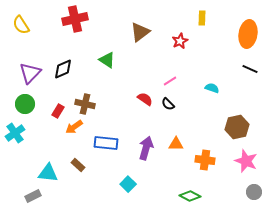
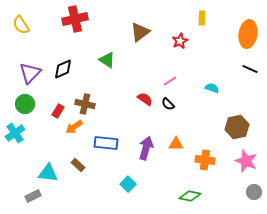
green diamond: rotated 15 degrees counterclockwise
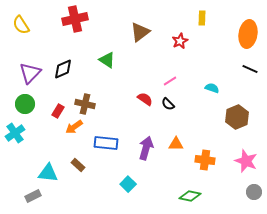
brown hexagon: moved 10 px up; rotated 10 degrees counterclockwise
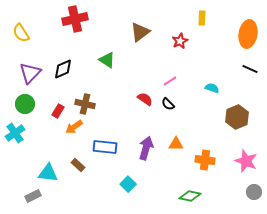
yellow semicircle: moved 8 px down
blue rectangle: moved 1 px left, 4 px down
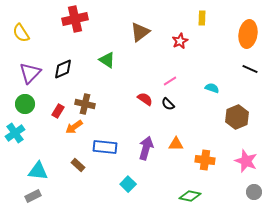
cyan triangle: moved 10 px left, 2 px up
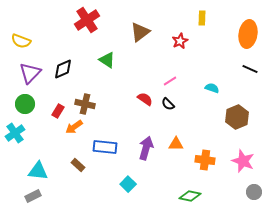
red cross: moved 12 px right, 1 px down; rotated 20 degrees counterclockwise
yellow semicircle: moved 8 px down; rotated 36 degrees counterclockwise
pink star: moved 3 px left
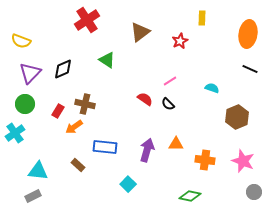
purple arrow: moved 1 px right, 2 px down
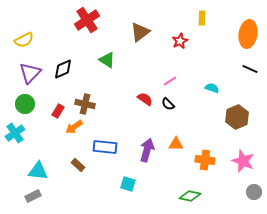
yellow semicircle: moved 3 px right, 1 px up; rotated 48 degrees counterclockwise
cyan square: rotated 28 degrees counterclockwise
